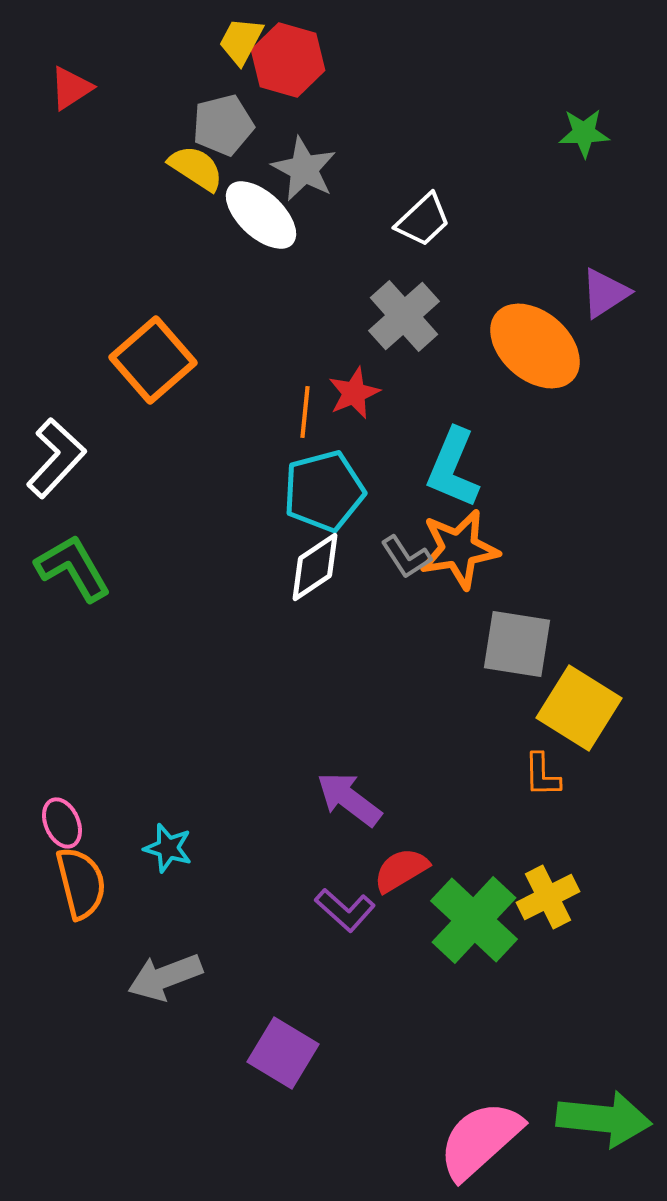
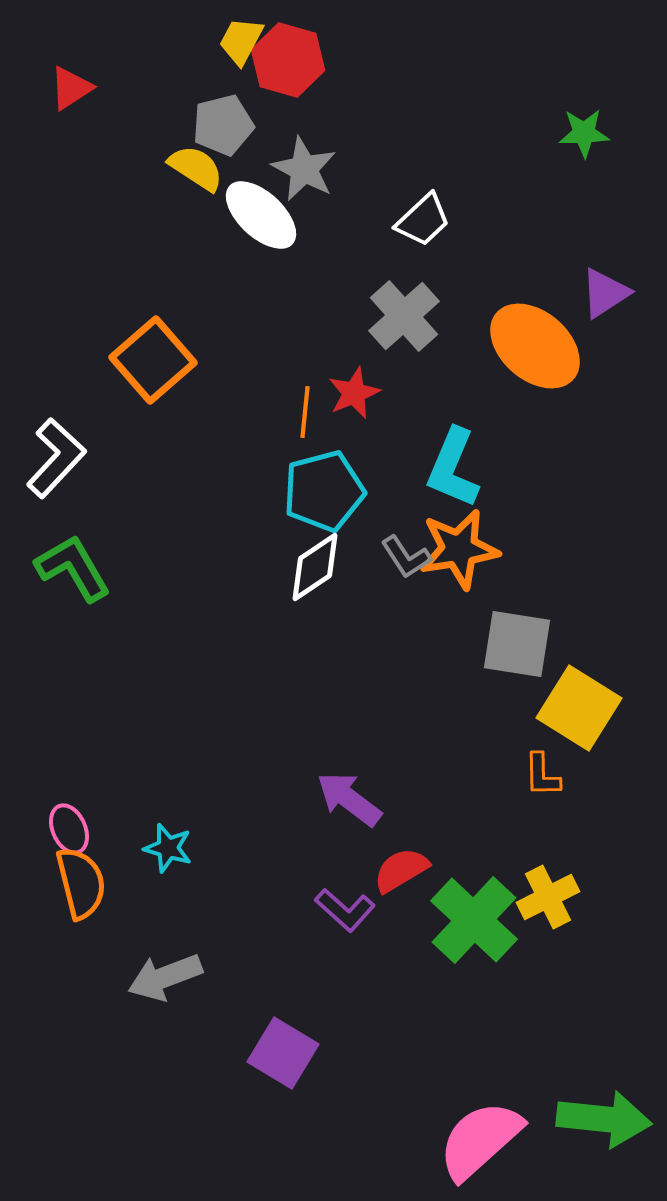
pink ellipse: moved 7 px right, 6 px down
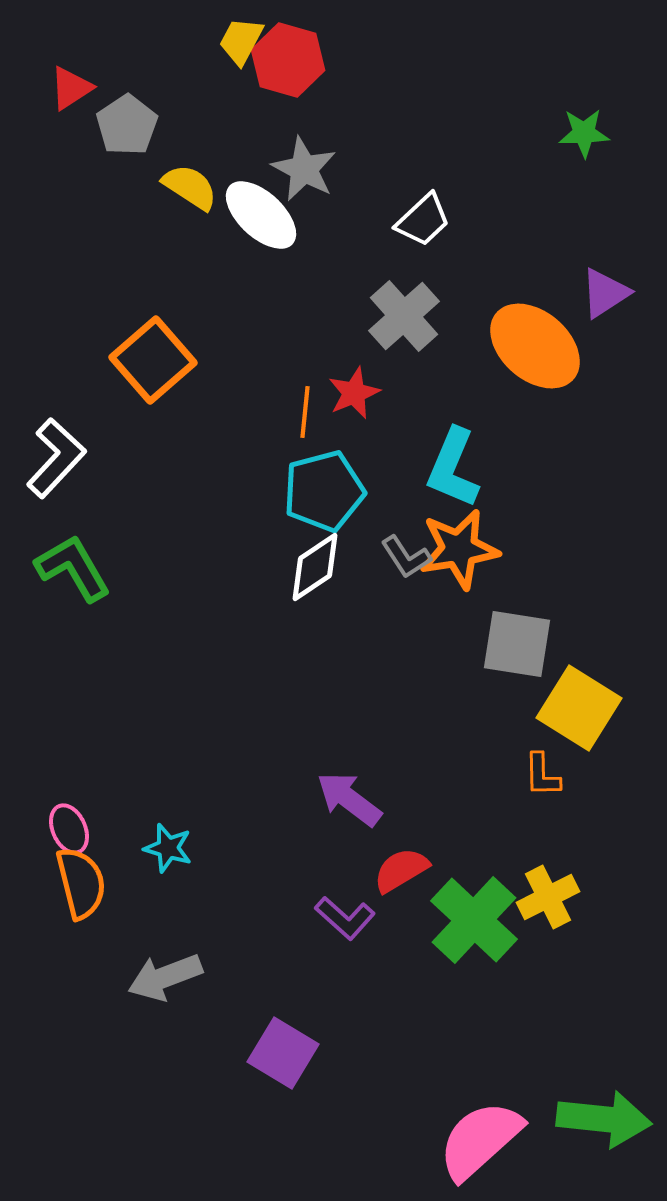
gray pentagon: moved 96 px left; rotated 20 degrees counterclockwise
yellow semicircle: moved 6 px left, 19 px down
purple L-shape: moved 8 px down
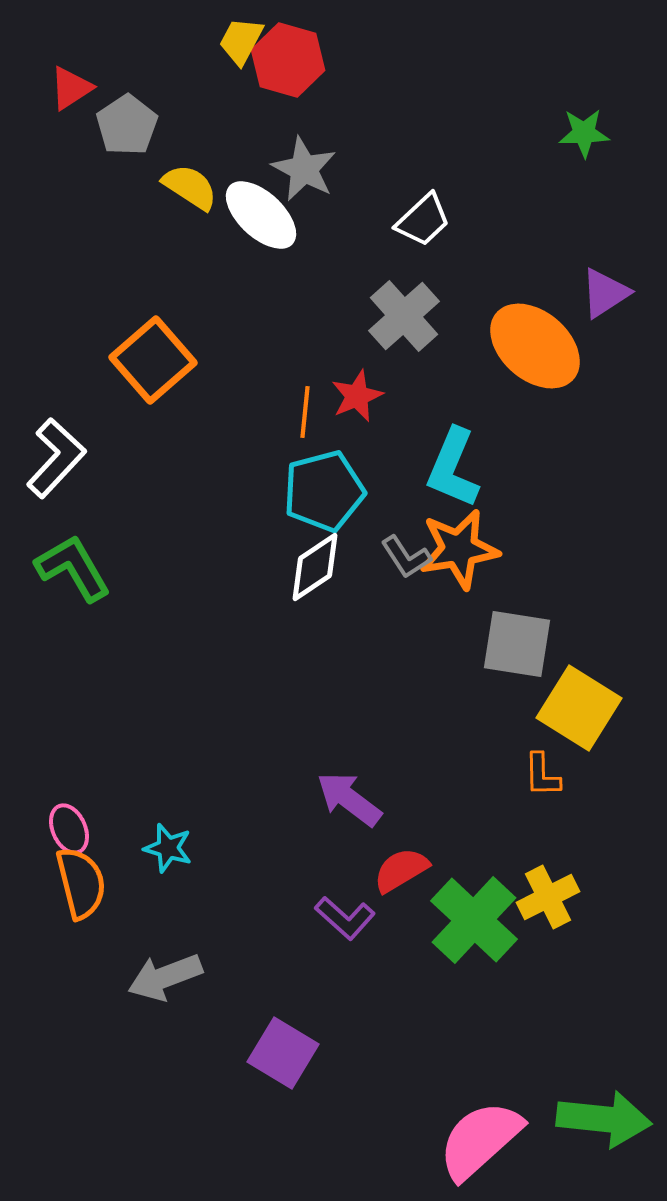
red star: moved 3 px right, 3 px down
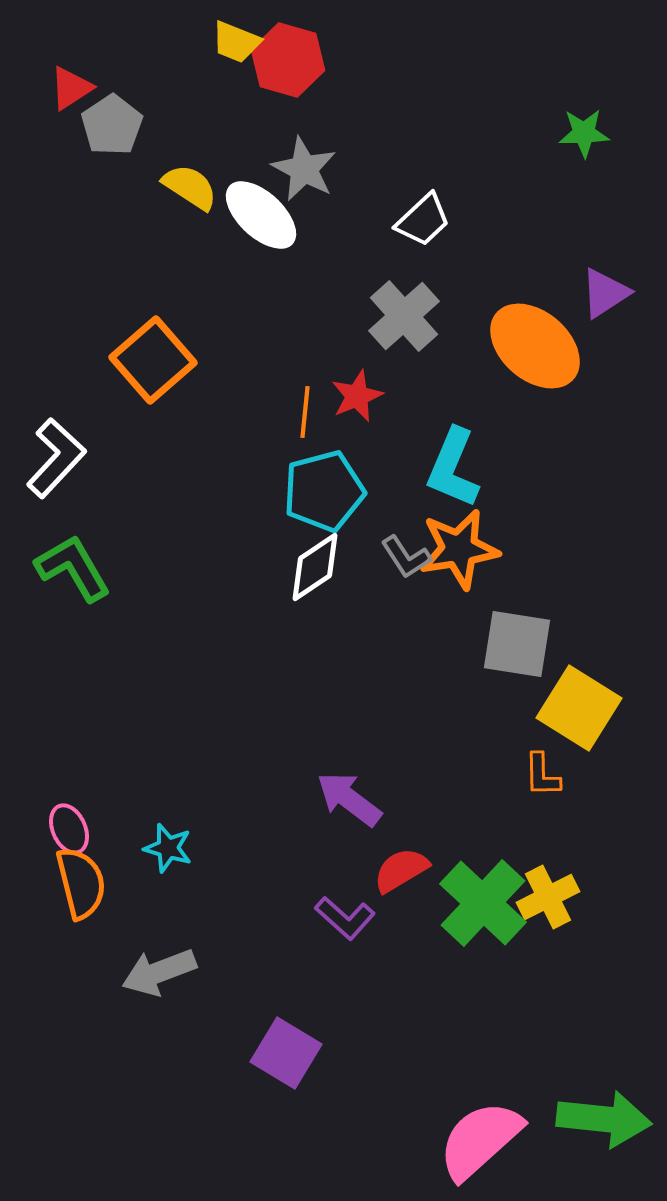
yellow trapezoid: moved 5 px left, 1 px down; rotated 96 degrees counterclockwise
gray pentagon: moved 15 px left
green cross: moved 9 px right, 17 px up
gray arrow: moved 6 px left, 5 px up
purple square: moved 3 px right
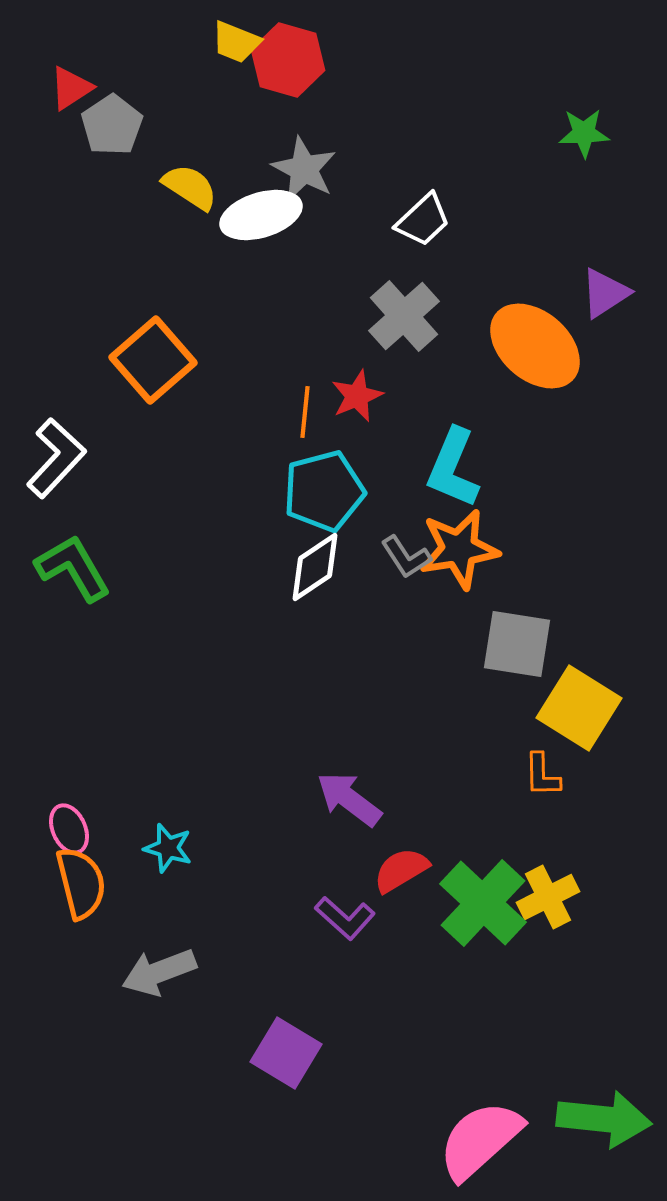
white ellipse: rotated 60 degrees counterclockwise
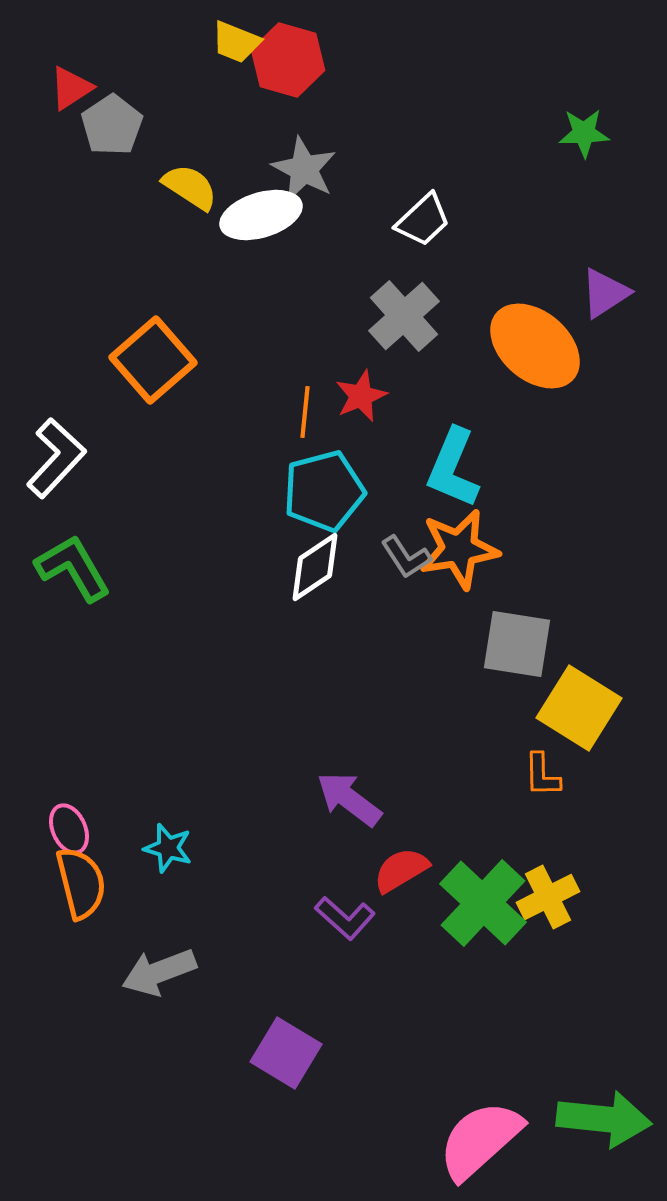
red star: moved 4 px right
